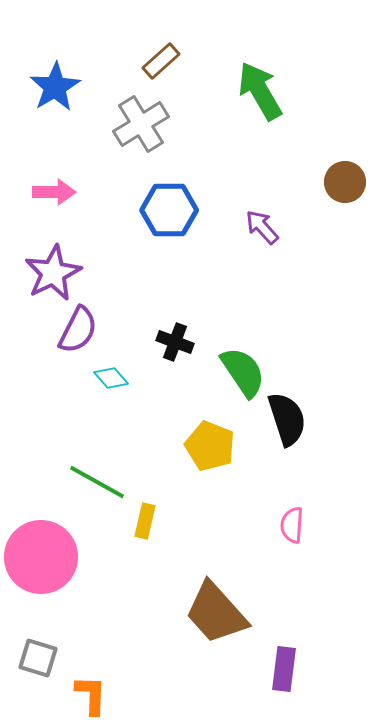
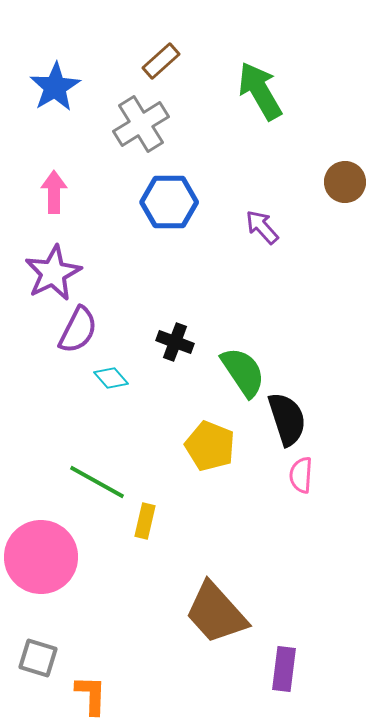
pink arrow: rotated 90 degrees counterclockwise
blue hexagon: moved 8 px up
pink semicircle: moved 9 px right, 50 px up
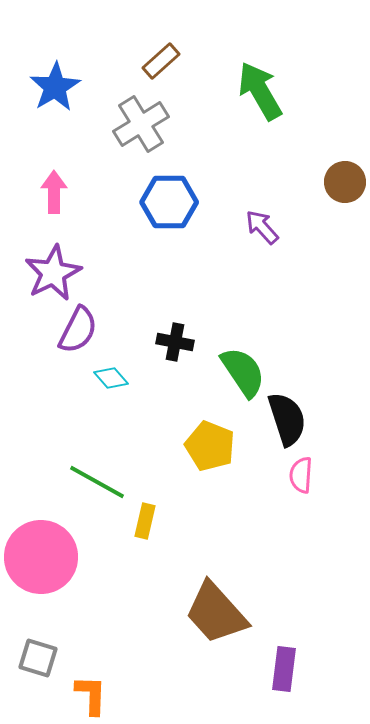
black cross: rotated 9 degrees counterclockwise
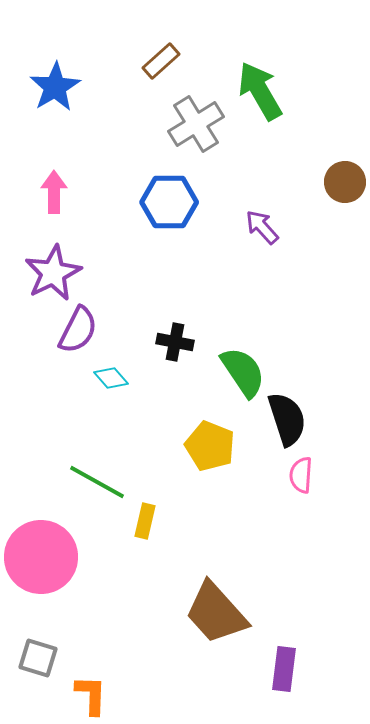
gray cross: moved 55 px right
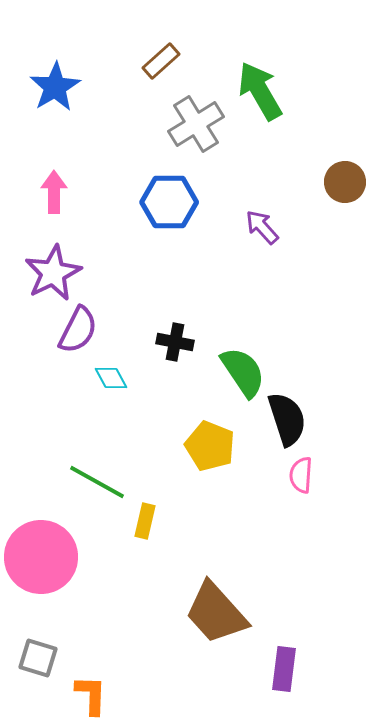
cyan diamond: rotated 12 degrees clockwise
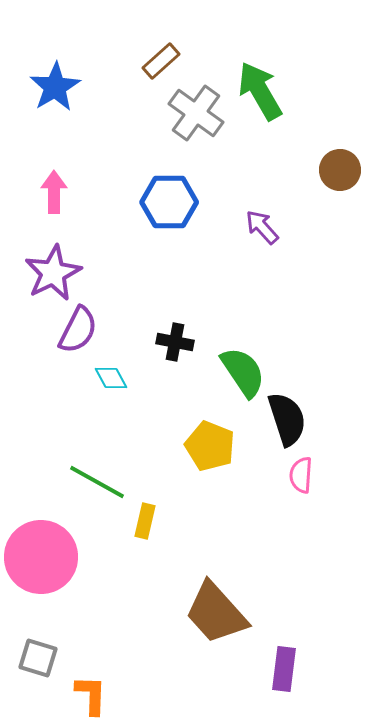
gray cross: moved 11 px up; rotated 22 degrees counterclockwise
brown circle: moved 5 px left, 12 px up
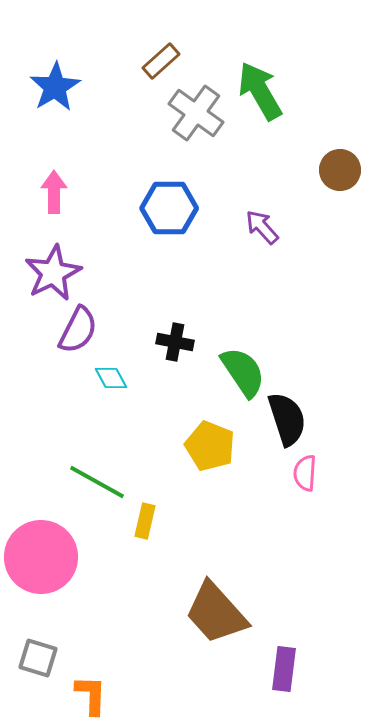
blue hexagon: moved 6 px down
pink semicircle: moved 4 px right, 2 px up
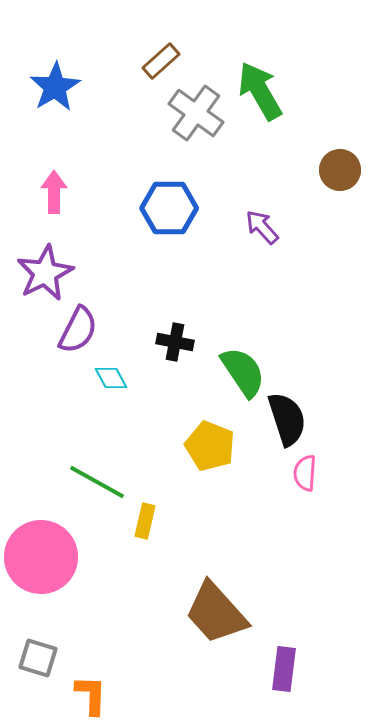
purple star: moved 8 px left
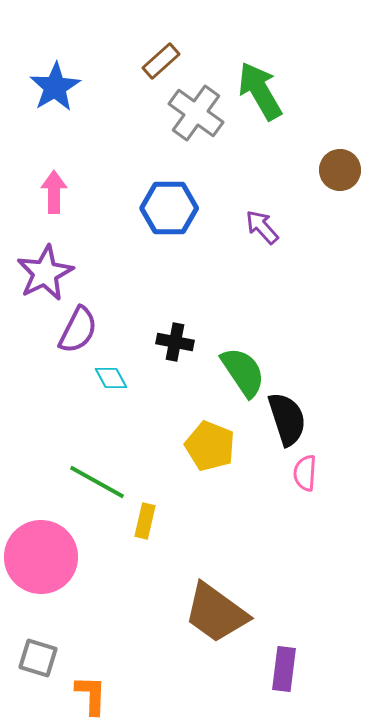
brown trapezoid: rotated 12 degrees counterclockwise
